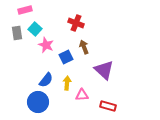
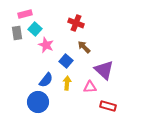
pink rectangle: moved 4 px down
brown arrow: rotated 24 degrees counterclockwise
blue square: moved 4 px down; rotated 24 degrees counterclockwise
pink triangle: moved 8 px right, 8 px up
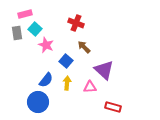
red rectangle: moved 5 px right, 1 px down
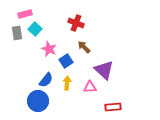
pink star: moved 3 px right, 4 px down
blue square: rotated 16 degrees clockwise
blue circle: moved 1 px up
red rectangle: rotated 21 degrees counterclockwise
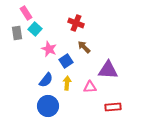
pink rectangle: moved 1 px right, 1 px up; rotated 72 degrees clockwise
purple triangle: moved 4 px right; rotated 40 degrees counterclockwise
blue circle: moved 10 px right, 5 px down
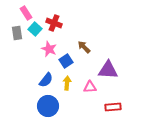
red cross: moved 22 px left
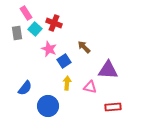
blue square: moved 2 px left
blue semicircle: moved 21 px left, 8 px down
pink triangle: rotated 16 degrees clockwise
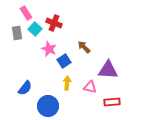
red rectangle: moved 1 px left, 5 px up
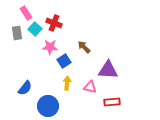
pink star: moved 1 px right, 2 px up; rotated 21 degrees counterclockwise
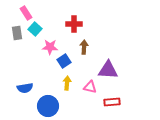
red cross: moved 20 px right, 1 px down; rotated 21 degrees counterclockwise
brown arrow: rotated 48 degrees clockwise
blue semicircle: rotated 42 degrees clockwise
